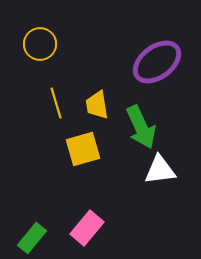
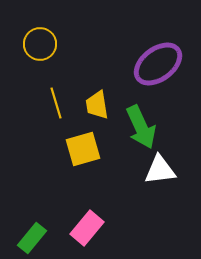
purple ellipse: moved 1 px right, 2 px down
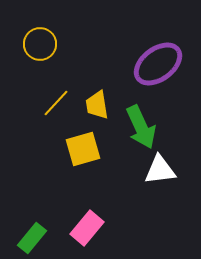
yellow line: rotated 60 degrees clockwise
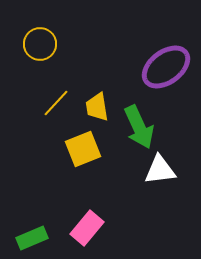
purple ellipse: moved 8 px right, 3 px down
yellow trapezoid: moved 2 px down
green arrow: moved 2 px left
yellow square: rotated 6 degrees counterclockwise
green rectangle: rotated 28 degrees clockwise
